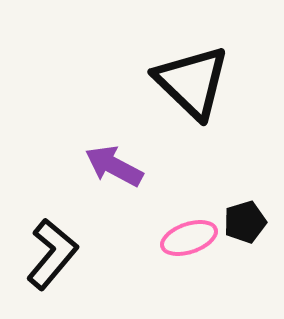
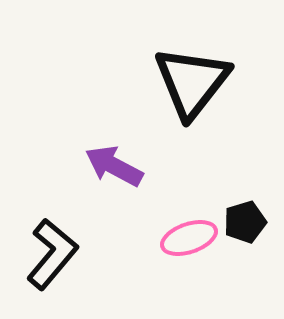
black triangle: rotated 24 degrees clockwise
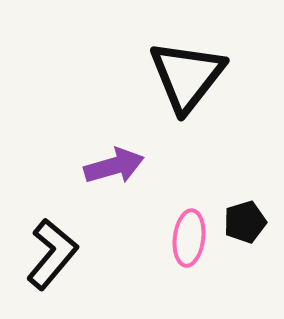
black triangle: moved 5 px left, 6 px up
purple arrow: rotated 136 degrees clockwise
pink ellipse: rotated 64 degrees counterclockwise
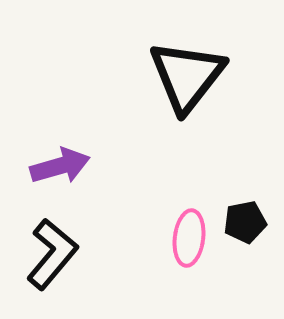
purple arrow: moved 54 px left
black pentagon: rotated 6 degrees clockwise
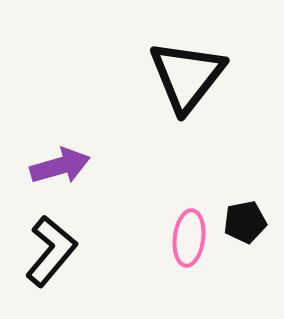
black L-shape: moved 1 px left, 3 px up
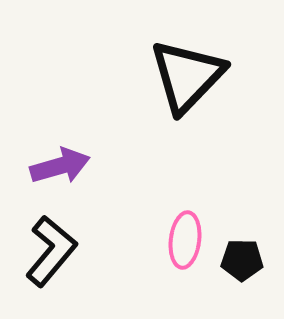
black triangle: rotated 6 degrees clockwise
black pentagon: moved 3 px left, 38 px down; rotated 12 degrees clockwise
pink ellipse: moved 4 px left, 2 px down
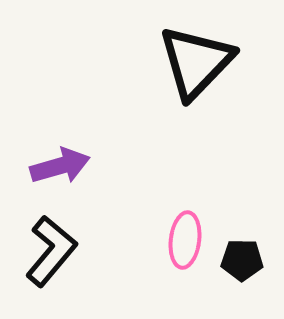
black triangle: moved 9 px right, 14 px up
